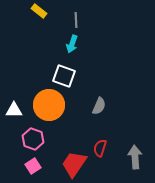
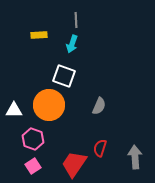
yellow rectangle: moved 24 px down; rotated 42 degrees counterclockwise
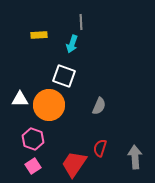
gray line: moved 5 px right, 2 px down
white triangle: moved 6 px right, 11 px up
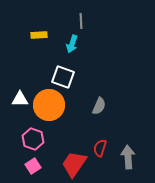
gray line: moved 1 px up
white square: moved 1 px left, 1 px down
gray arrow: moved 7 px left
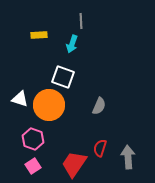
white triangle: rotated 18 degrees clockwise
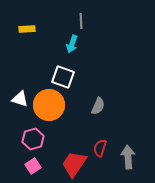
yellow rectangle: moved 12 px left, 6 px up
gray semicircle: moved 1 px left
pink hexagon: rotated 25 degrees clockwise
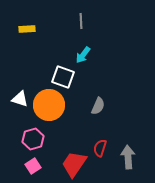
cyan arrow: moved 11 px right, 11 px down; rotated 18 degrees clockwise
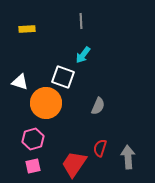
white triangle: moved 17 px up
orange circle: moved 3 px left, 2 px up
pink square: rotated 21 degrees clockwise
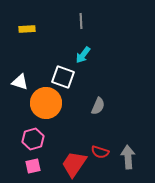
red semicircle: moved 4 px down; rotated 90 degrees counterclockwise
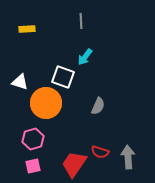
cyan arrow: moved 2 px right, 2 px down
